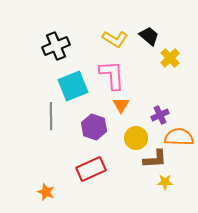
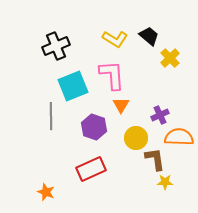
brown L-shape: rotated 95 degrees counterclockwise
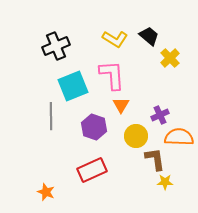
yellow circle: moved 2 px up
red rectangle: moved 1 px right, 1 px down
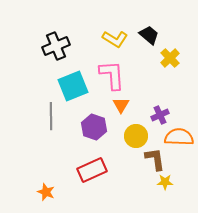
black trapezoid: moved 1 px up
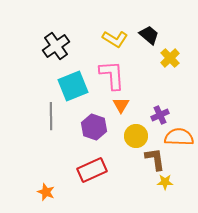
black cross: rotated 12 degrees counterclockwise
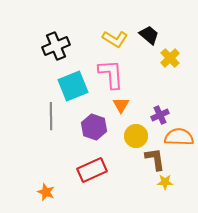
black cross: rotated 12 degrees clockwise
pink L-shape: moved 1 px left, 1 px up
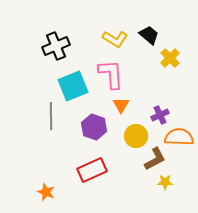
brown L-shape: rotated 70 degrees clockwise
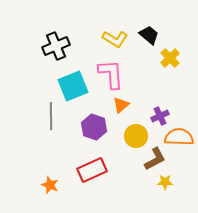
orange triangle: rotated 18 degrees clockwise
purple cross: moved 1 px down
orange star: moved 4 px right, 7 px up
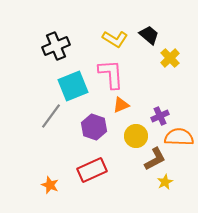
orange triangle: rotated 18 degrees clockwise
gray line: rotated 36 degrees clockwise
yellow star: rotated 28 degrees counterclockwise
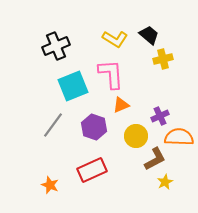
yellow cross: moved 7 px left, 1 px down; rotated 30 degrees clockwise
gray line: moved 2 px right, 9 px down
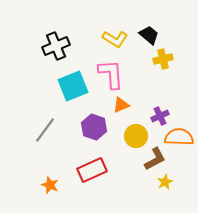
gray line: moved 8 px left, 5 px down
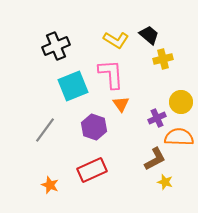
yellow L-shape: moved 1 px right, 1 px down
orange triangle: moved 1 px up; rotated 42 degrees counterclockwise
purple cross: moved 3 px left, 2 px down
yellow circle: moved 45 px right, 34 px up
yellow star: rotated 28 degrees counterclockwise
